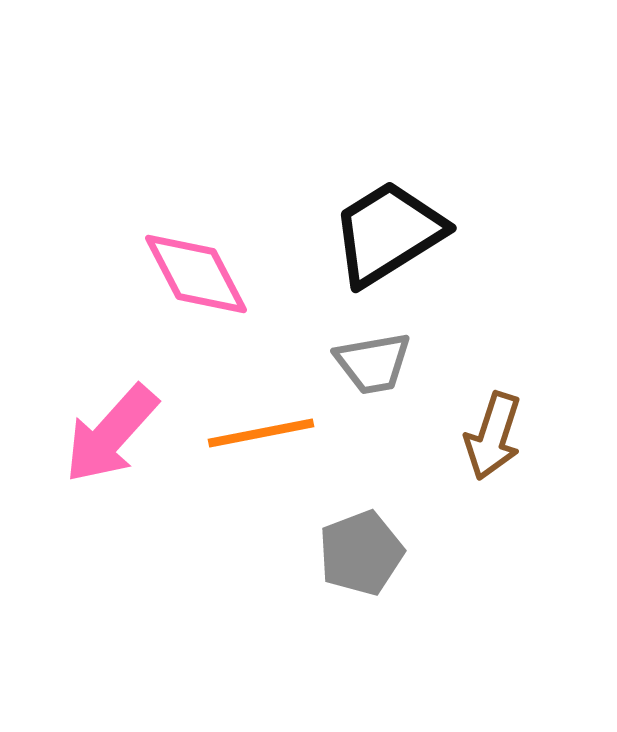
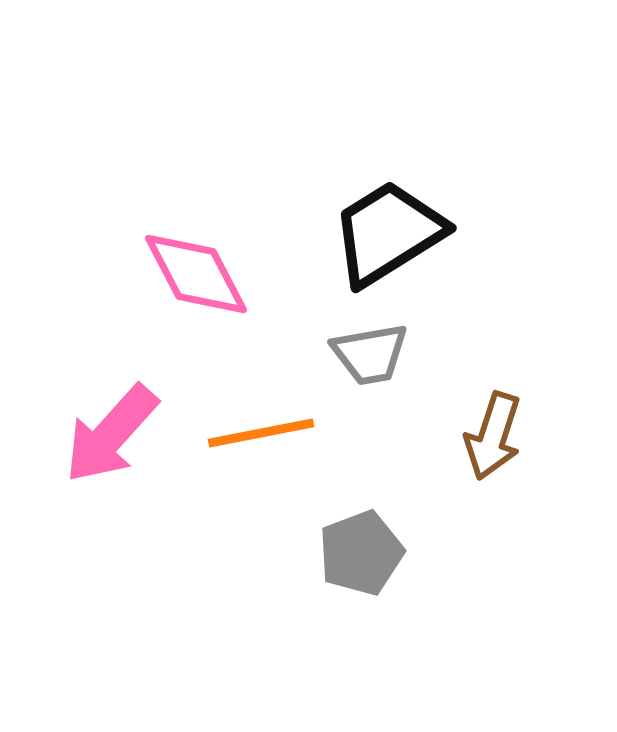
gray trapezoid: moved 3 px left, 9 px up
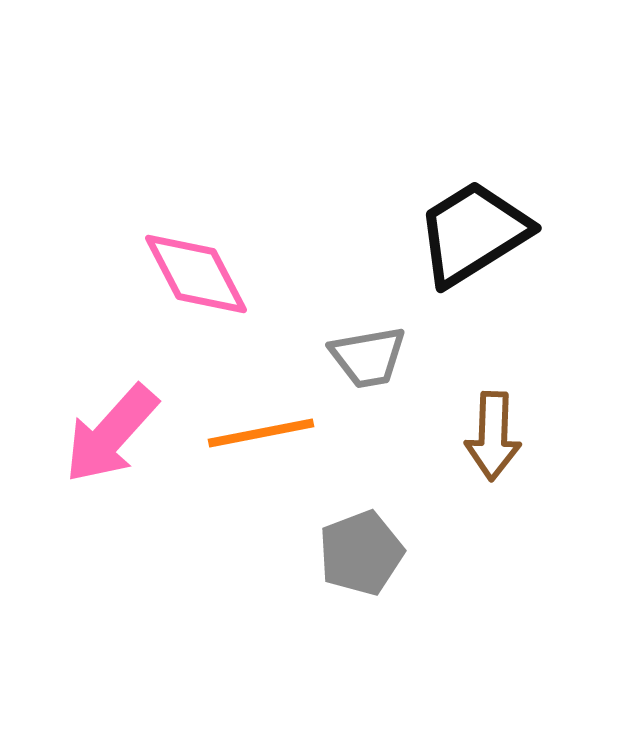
black trapezoid: moved 85 px right
gray trapezoid: moved 2 px left, 3 px down
brown arrow: rotated 16 degrees counterclockwise
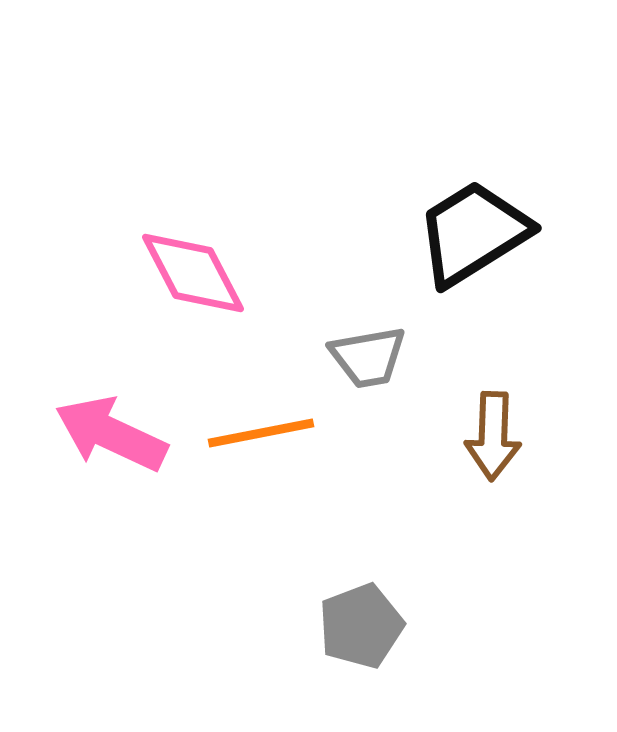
pink diamond: moved 3 px left, 1 px up
pink arrow: rotated 73 degrees clockwise
gray pentagon: moved 73 px down
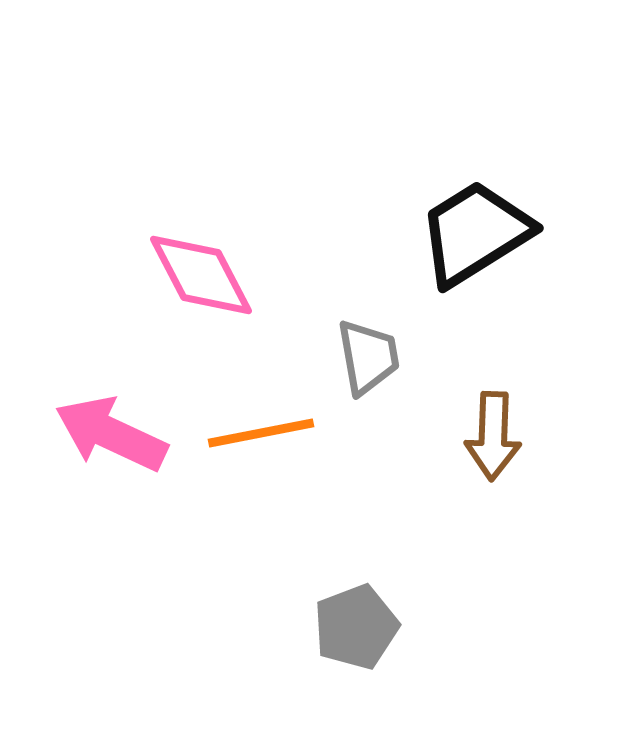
black trapezoid: moved 2 px right
pink diamond: moved 8 px right, 2 px down
gray trapezoid: rotated 90 degrees counterclockwise
gray pentagon: moved 5 px left, 1 px down
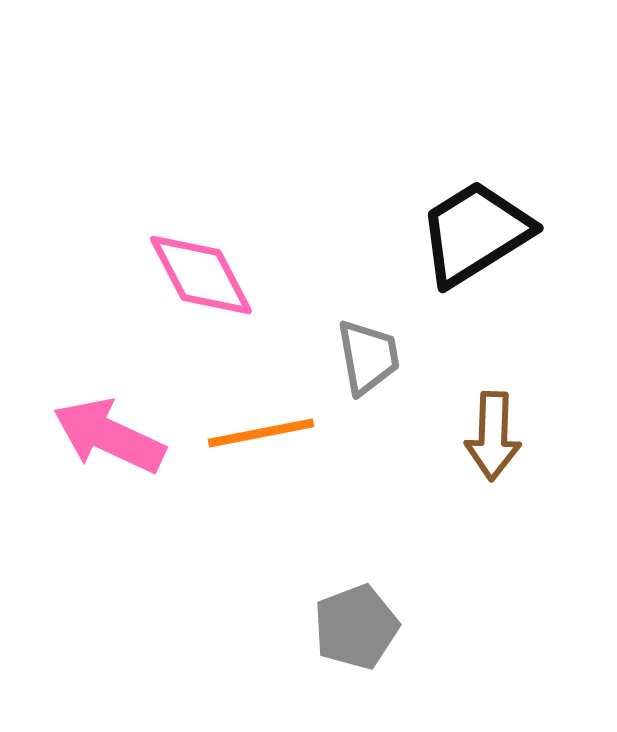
pink arrow: moved 2 px left, 2 px down
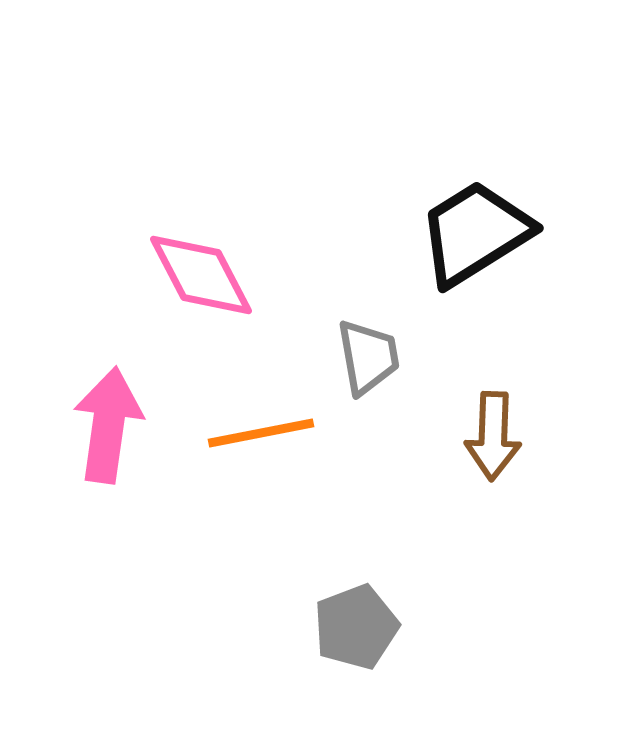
pink arrow: moved 1 px left, 11 px up; rotated 73 degrees clockwise
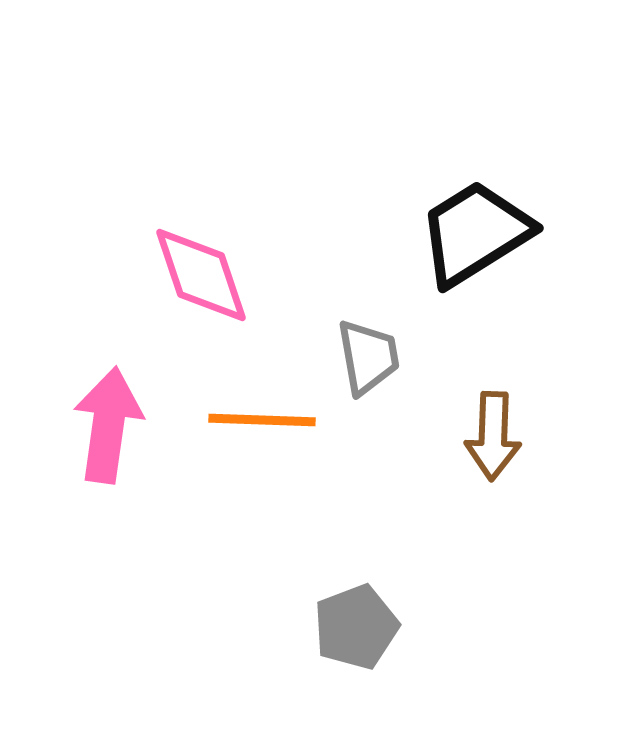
pink diamond: rotated 9 degrees clockwise
orange line: moved 1 px right, 13 px up; rotated 13 degrees clockwise
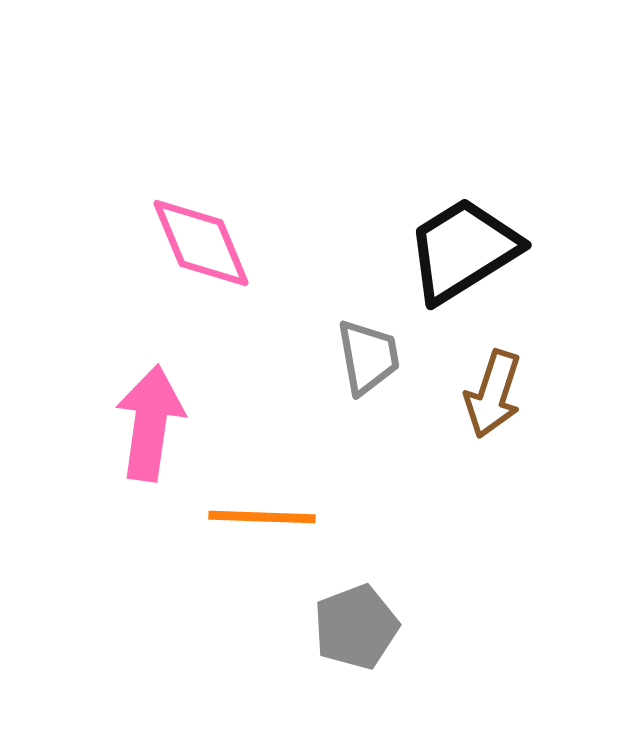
black trapezoid: moved 12 px left, 17 px down
pink diamond: moved 32 px up; rotated 4 degrees counterclockwise
orange line: moved 97 px down
pink arrow: moved 42 px right, 2 px up
brown arrow: moved 42 px up; rotated 16 degrees clockwise
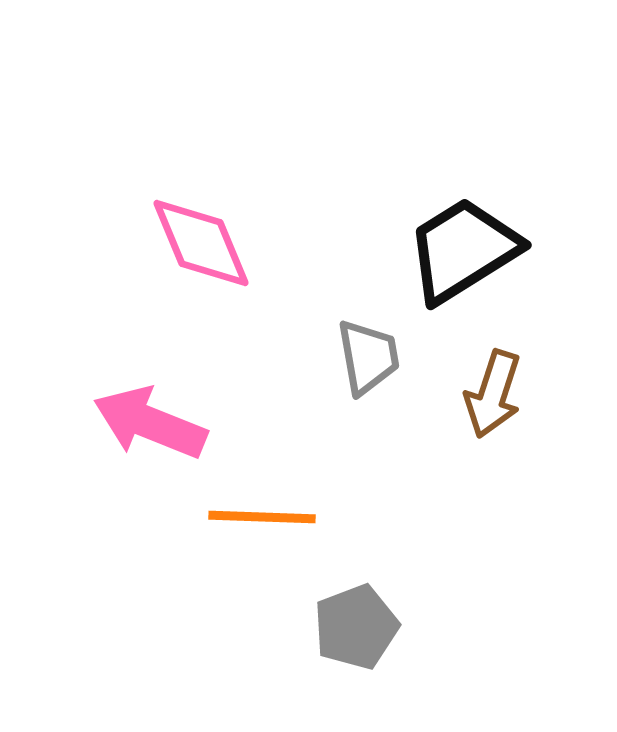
pink arrow: rotated 76 degrees counterclockwise
